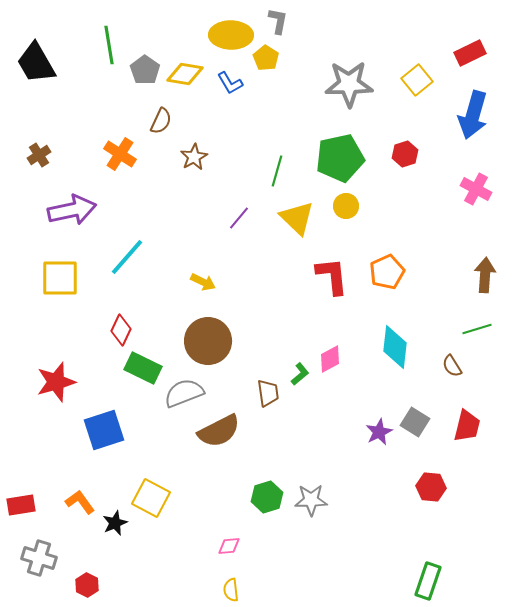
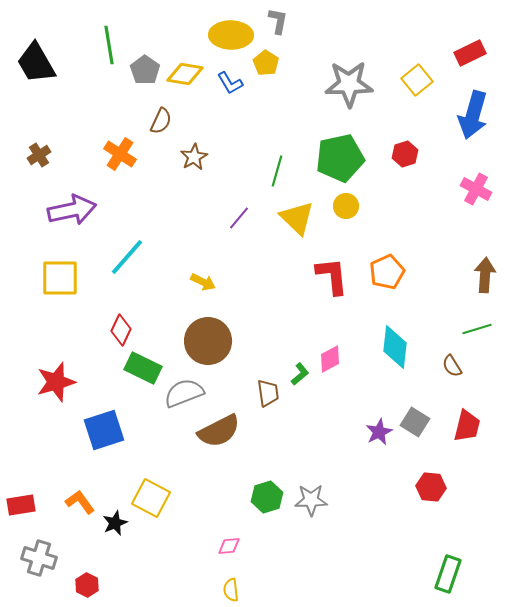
yellow pentagon at (266, 58): moved 5 px down
green rectangle at (428, 581): moved 20 px right, 7 px up
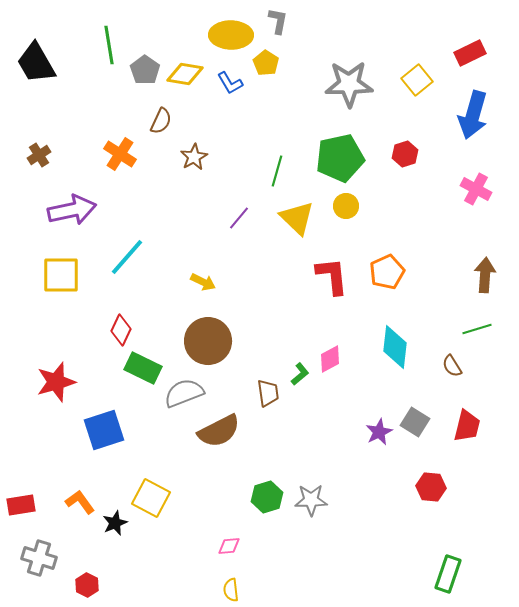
yellow square at (60, 278): moved 1 px right, 3 px up
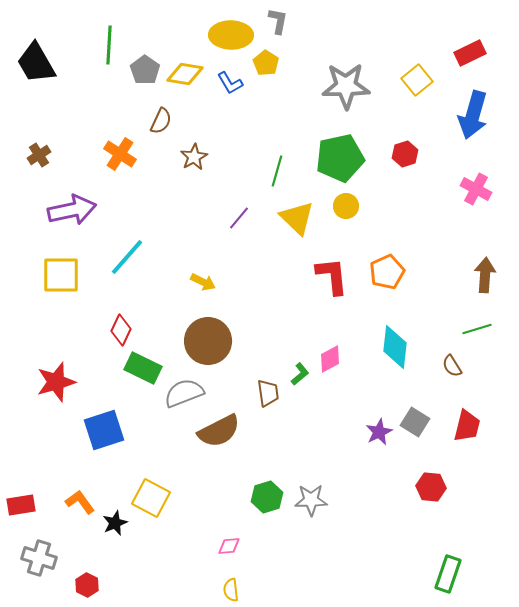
green line at (109, 45): rotated 12 degrees clockwise
gray star at (349, 84): moved 3 px left, 2 px down
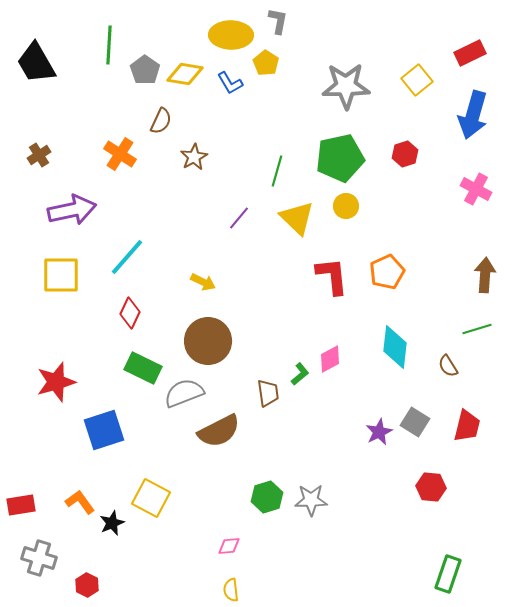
red diamond at (121, 330): moved 9 px right, 17 px up
brown semicircle at (452, 366): moved 4 px left
black star at (115, 523): moved 3 px left
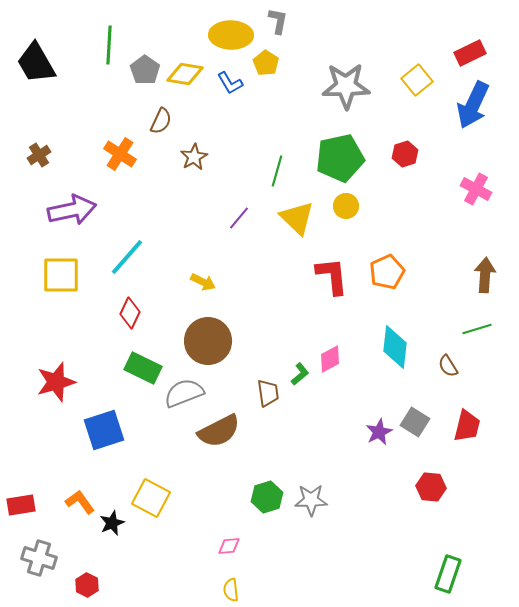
blue arrow at (473, 115): moved 10 px up; rotated 9 degrees clockwise
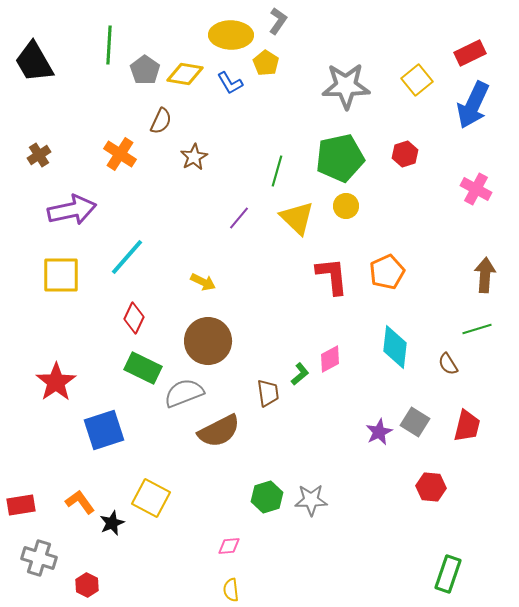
gray L-shape at (278, 21): rotated 24 degrees clockwise
black trapezoid at (36, 63): moved 2 px left, 1 px up
red diamond at (130, 313): moved 4 px right, 5 px down
brown semicircle at (448, 366): moved 2 px up
red star at (56, 382): rotated 18 degrees counterclockwise
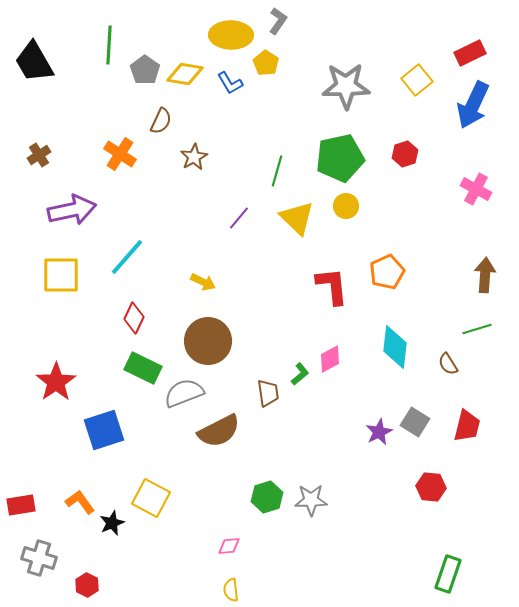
red L-shape at (332, 276): moved 10 px down
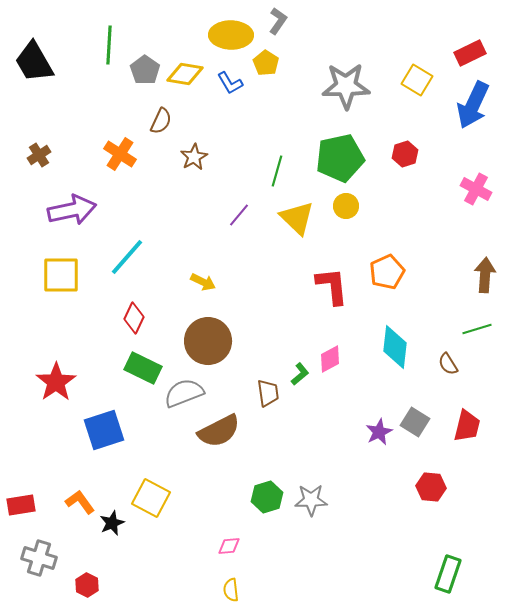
yellow square at (417, 80): rotated 20 degrees counterclockwise
purple line at (239, 218): moved 3 px up
